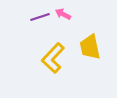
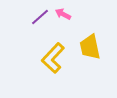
purple line: rotated 24 degrees counterclockwise
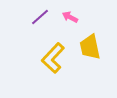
pink arrow: moved 7 px right, 3 px down
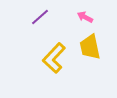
pink arrow: moved 15 px right
yellow L-shape: moved 1 px right
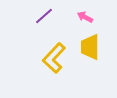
purple line: moved 4 px right, 1 px up
yellow trapezoid: rotated 12 degrees clockwise
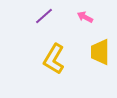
yellow trapezoid: moved 10 px right, 5 px down
yellow L-shape: moved 1 px down; rotated 12 degrees counterclockwise
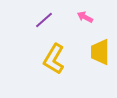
purple line: moved 4 px down
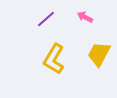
purple line: moved 2 px right, 1 px up
yellow trapezoid: moved 1 px left, 2 px down; rotated 28 degrees clockwise
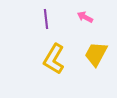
purple line: rotated 54 degrees counterclockwise
yellow trapezoid: moved 3 px left
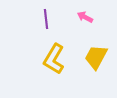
yellow trapezoid: moved 3 px down
